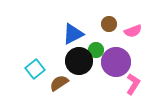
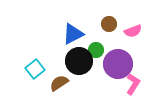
purple circle: moved 2 px right, 2 px down
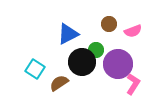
blue triangle: moved 5 px left
black circle: moved 3 px right, 1 px down
cyan square: rotated 18 degrees counterclockwise
